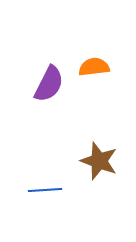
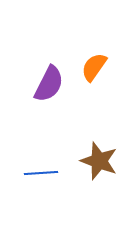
orange semicircle: rotated 48 degrees counterclockwise
blue line: moved 4 px left, 17 px up
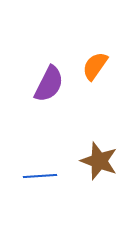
orange semicircle: moved 1 px right, 1 px up
blue line: moved 1 px left, 3 px down
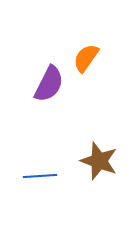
orange semicircle: moved 9 px left, 8 px up
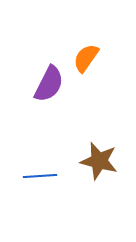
brown star: rotated 6 degrees counterclockwise
